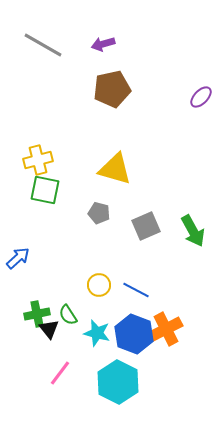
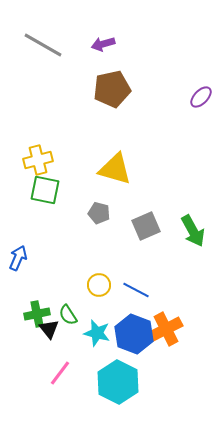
blue arrow: rotated 25 degrees counterclockwise
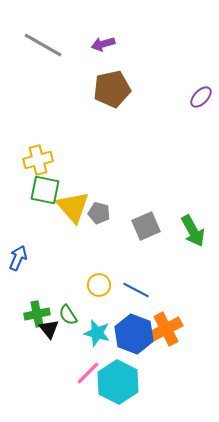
yellow triangle: moved 42 px left, 38 px down; rotated 33 degrees clockwise
pink line: moved 28 px right; rotated 8 degrees clockwise
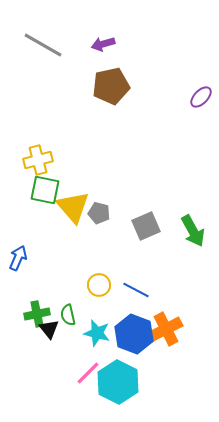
brown pentagon: moved 1 px left, 3 px up
green semicircle: rotated 20 degrees clockwise
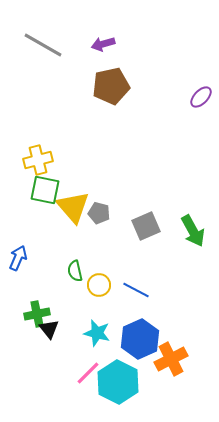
green semicircle: moved 7 px right, 44 px up
orange cross: moved 5 px right, 30 px down
blue hexagon: moved 6 px right, 5 px down; rotated 15 degrees clockwise
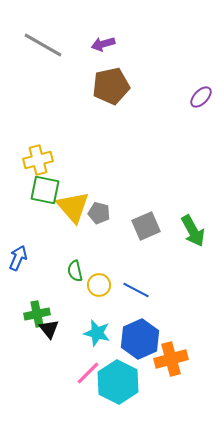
orange cross: rotated 12 degrees clockwise
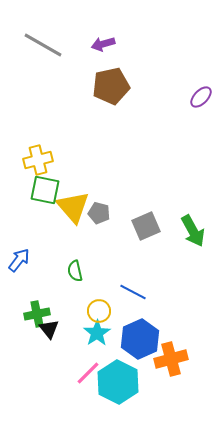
blue arrow: moved 1 px right, 2 px down; rotated 15 degrees clockwise
yellow circle: moved 26 px down
blue line: moved 3 px left, 2 px down
cyan star: rotated 24 degrees clockwise
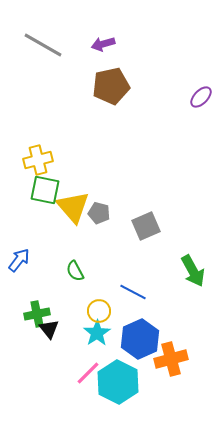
green arrow: moved 40 px down
green semicircle: rotated 15 degrees counterclockwise
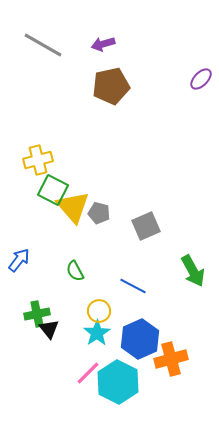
purple ellipse: moved 18 px up
green square: moved 8 px right; rotated 16 degrees clockwise
blue line: moved 6 px up
